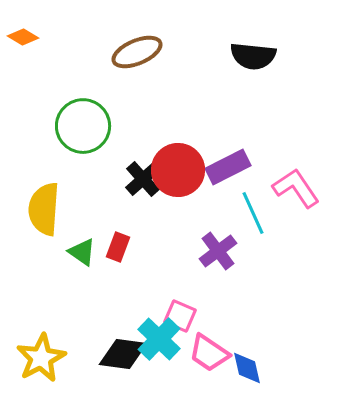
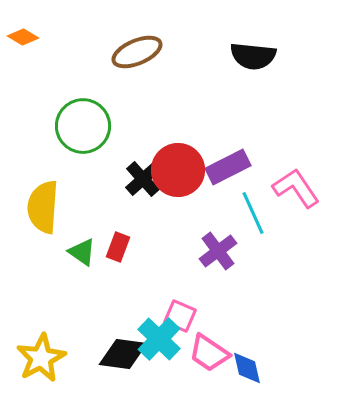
yellow semicircle: moved 1 px left, 2 px up
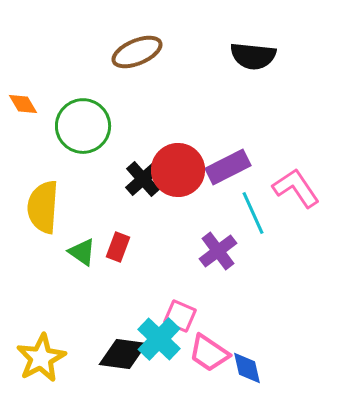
orange diamond: moved 67 px down; rotated 28 degrees clockwise
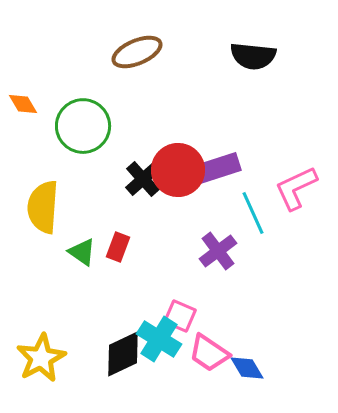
purple rectangle: moved 10 px left, 1 px down; rotated 9 degrees clockwise
pink L-shape: rotated 81 degrees counterclockwise
cyan cross: rotated 12 degrees counterclockwise
black diamond: rotated 33 degrees counterclockwise
blue diamond: rotated 18 degrees counterclockwise
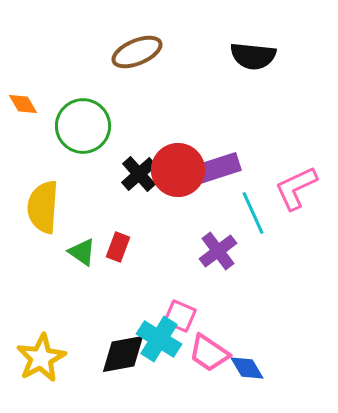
black cross: moved 4 px left, 5 px up
black diamond: rotated 15 degrees clockwise
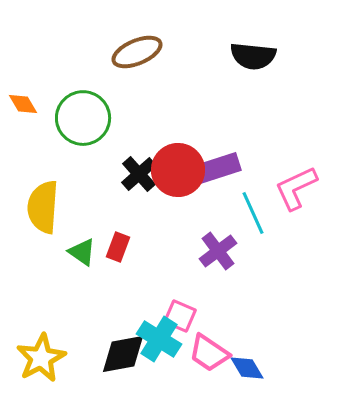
green circle: moved 8 px up
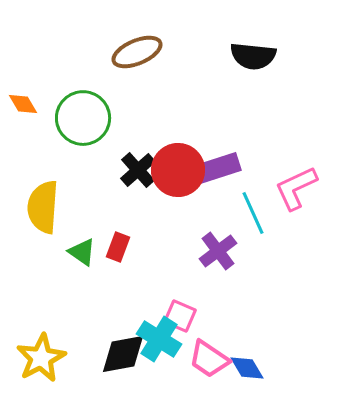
black cross: moved 1 px left, 4 px up
pink trapezoid: moved 6 px down
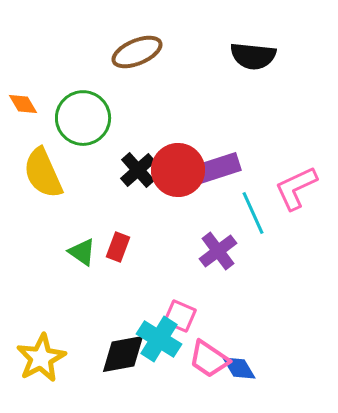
yellow semicircle: moved 34 px up; rotated 28 degrees counterclockwise
blue diamond: moved 8 px left
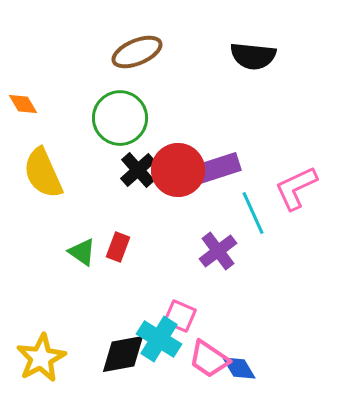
green circle: moved 37 px right
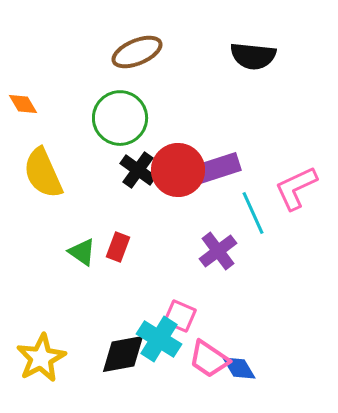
black cross: rotated 12 degrees counterclockwise
